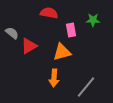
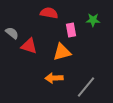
red triangle: rotated 48 degrees clockwise
orange arrow: rotated 84 degrees clockwise
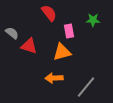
red semicircle: rotated 42 degrees clockwise
pink rectangle: moved 2 px left, 1 px down
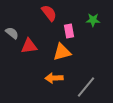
red triangle: rotated 24 degrees counterclockwise
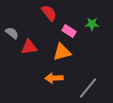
green star: moved 1 px left, 4 px down
pink rectangle: rotated 48 degrees counterclockwise
red triangle: moved 1 px down
gray line: moved 2 px right, 1 px down
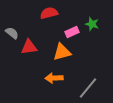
red semicircle: rotated 66 degrees counterclockwise
green star: rotated 16 degrees clockwise
pink rectangle: moved 3 px right, 1 px down; rotated 56 degrees counterclockwise
